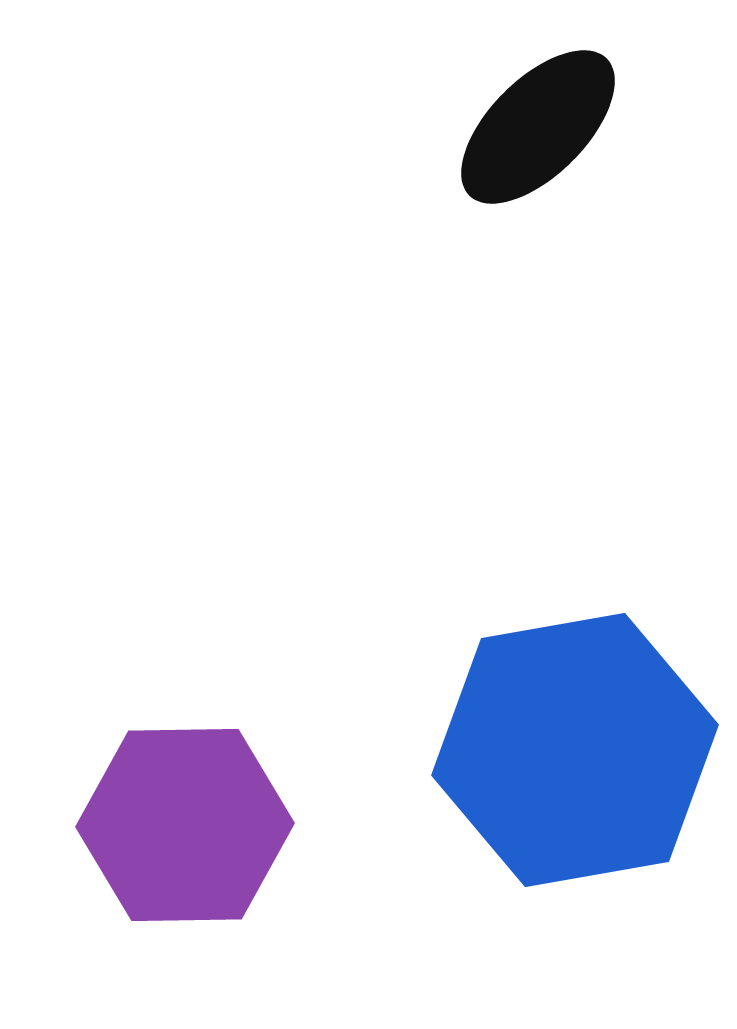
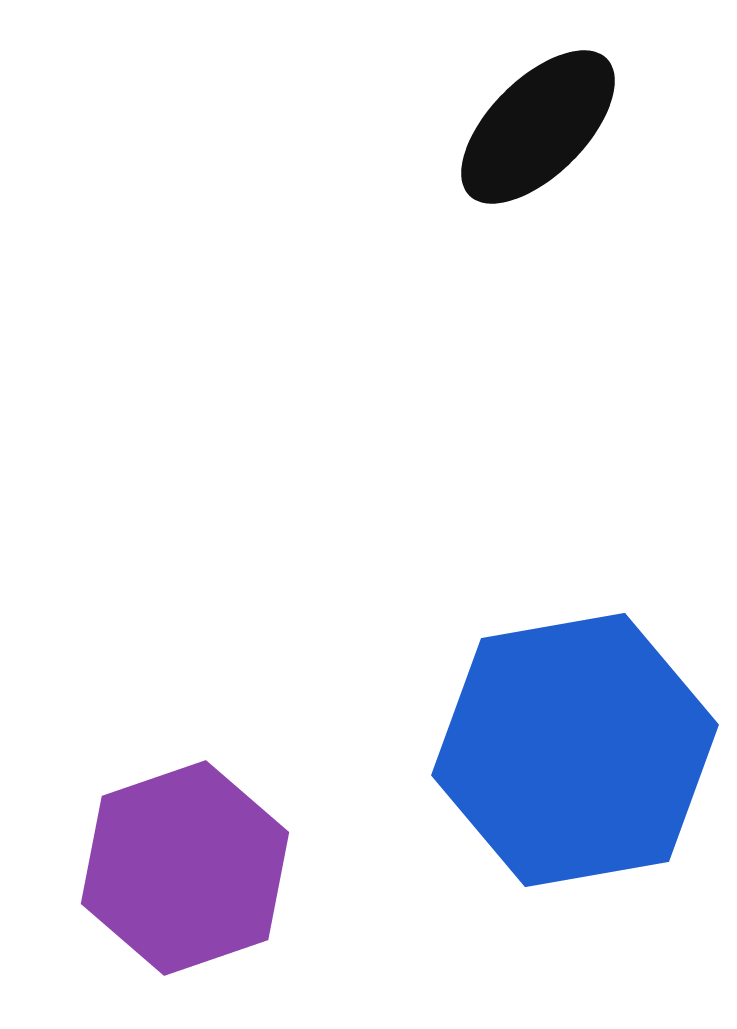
purple hexagon: moved 43 px down; rotated 18 degrees counterclockwise
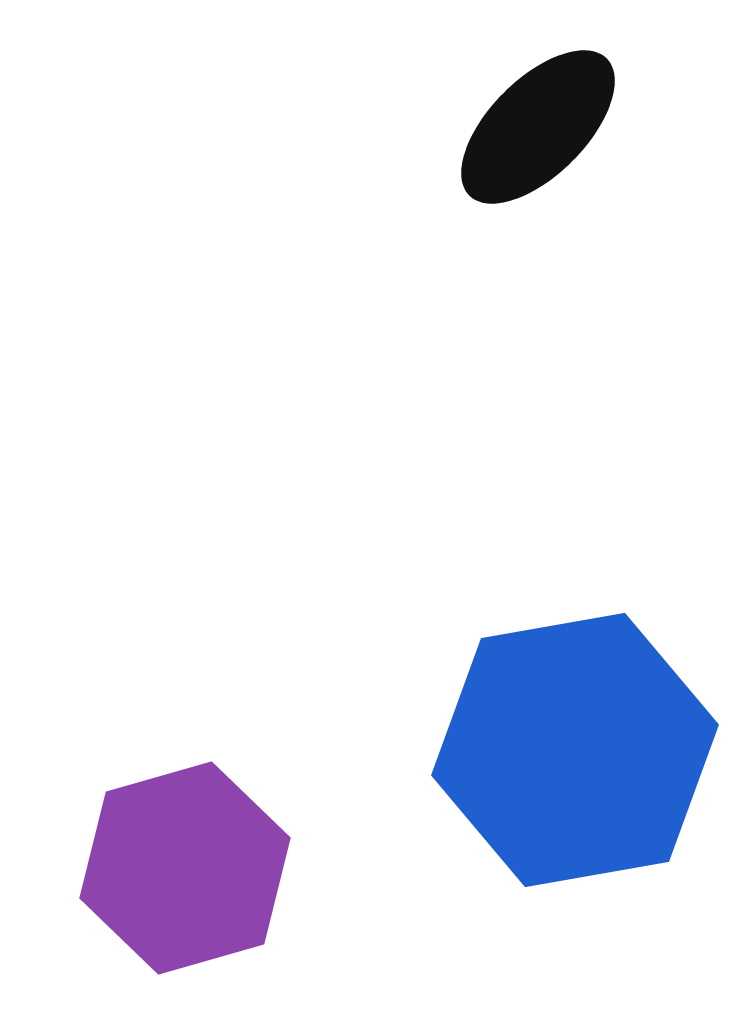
purple hexagon: rotated 3 degrees clockwise
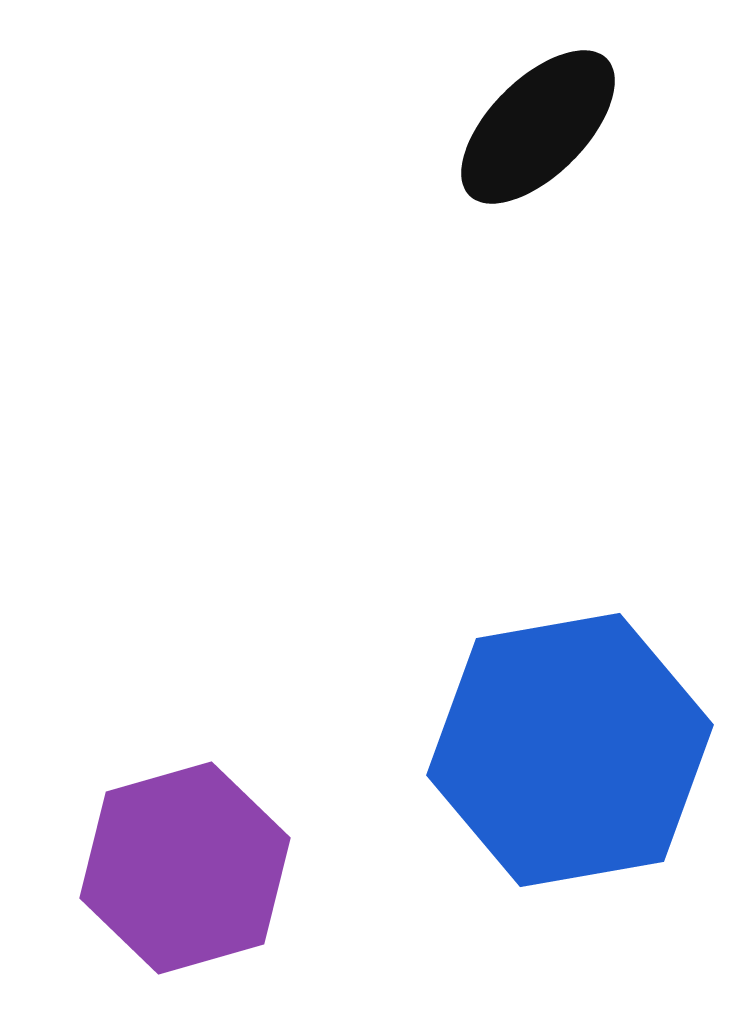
blue hexagon: moved 5 px left
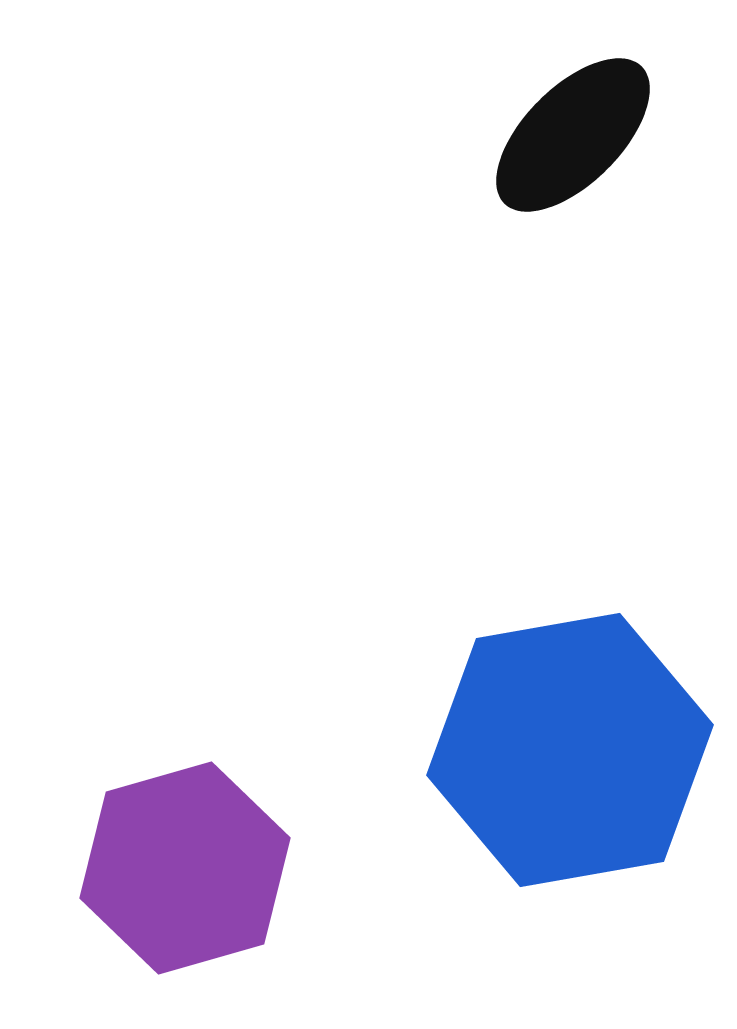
black ellipse: moved 35 px right, 8 px down
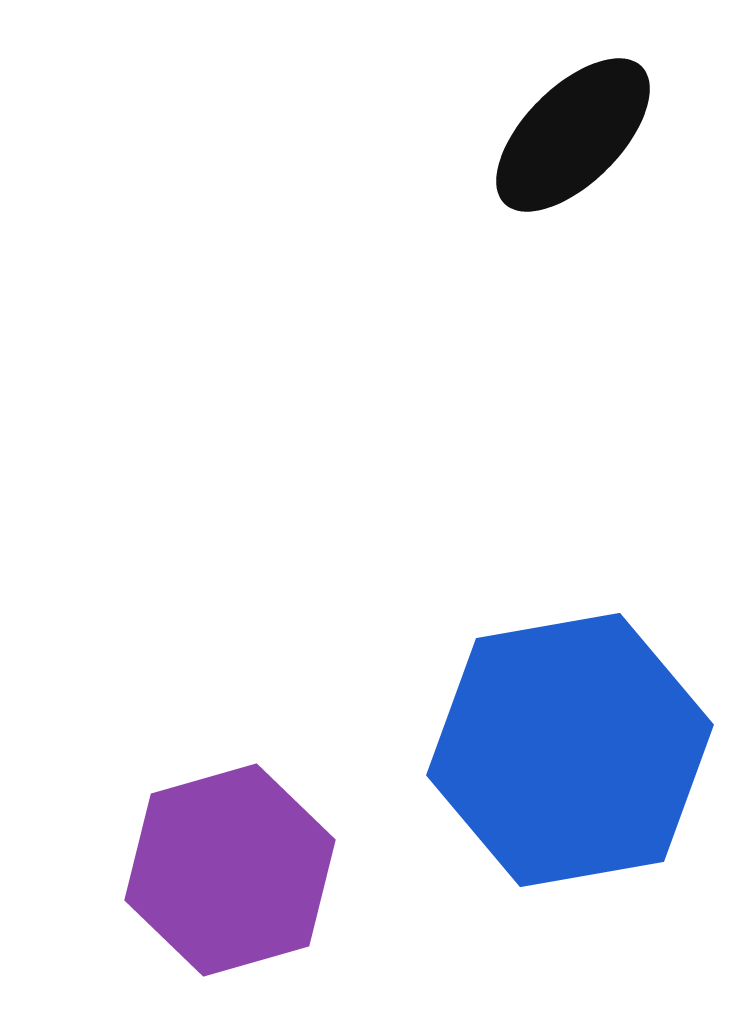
purple hexagon: moved 45 px right, 2 px down
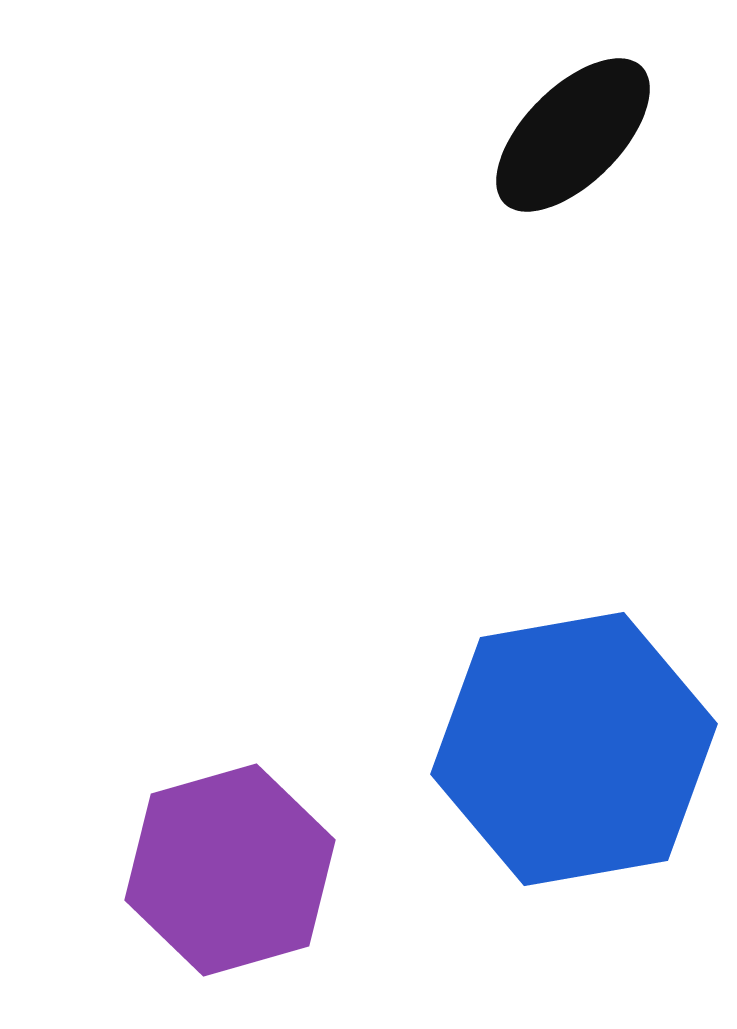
blue hexagon: moved 4 px right, 1 px up
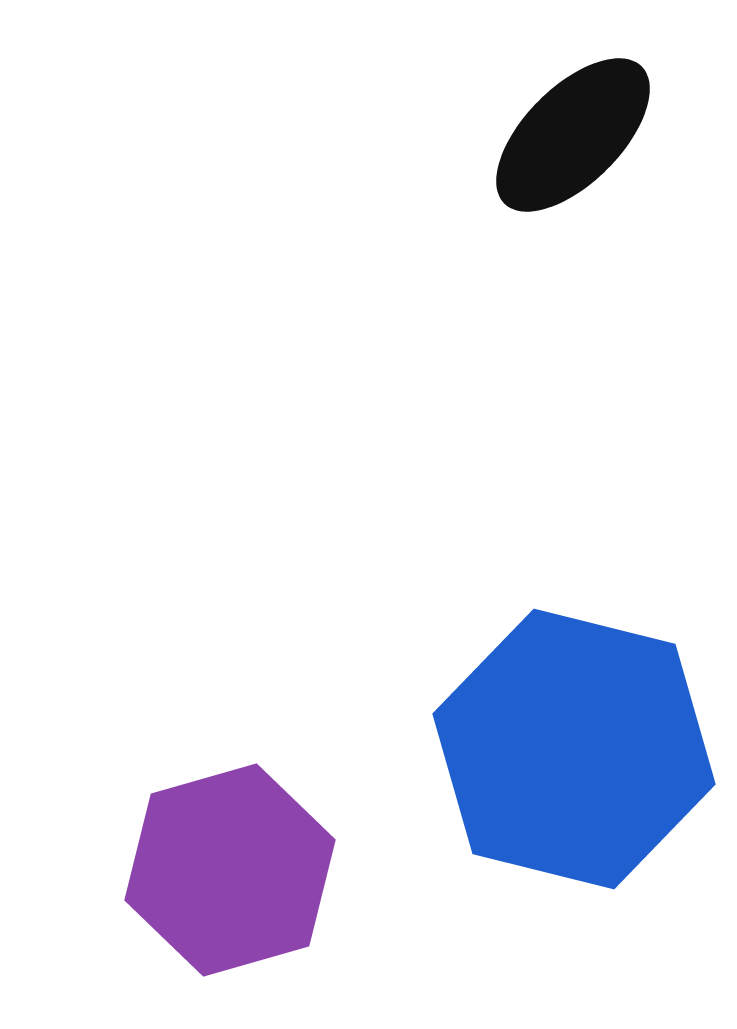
blue hexagon: rotated 24 degrees clockwise
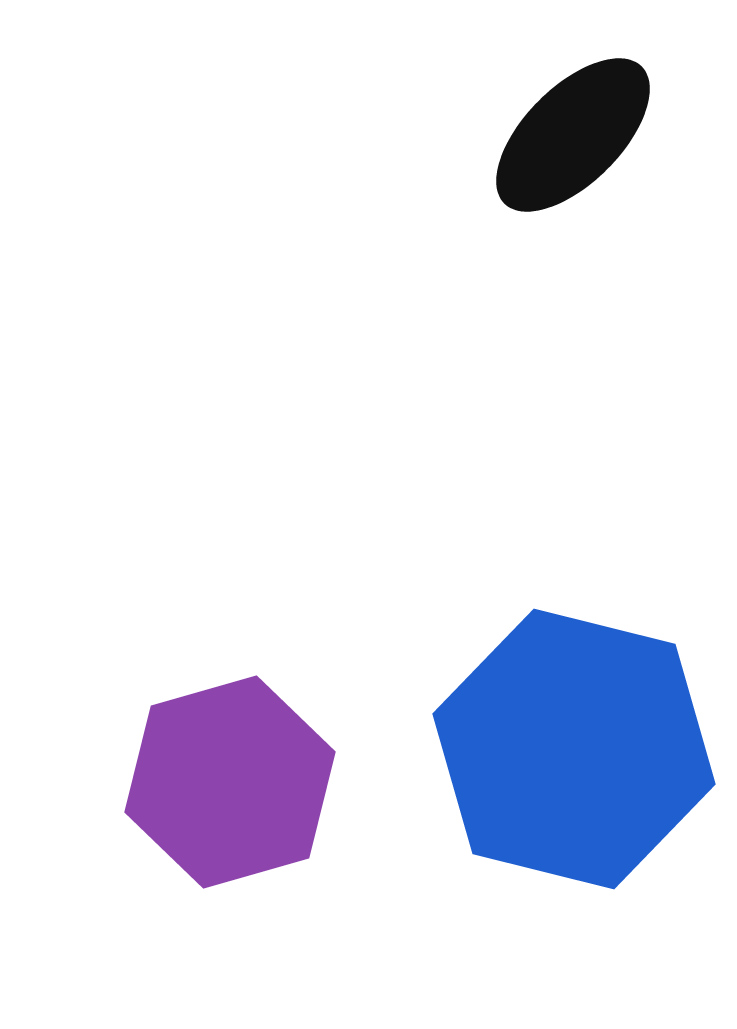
purple hexagon: moved 88 px up
